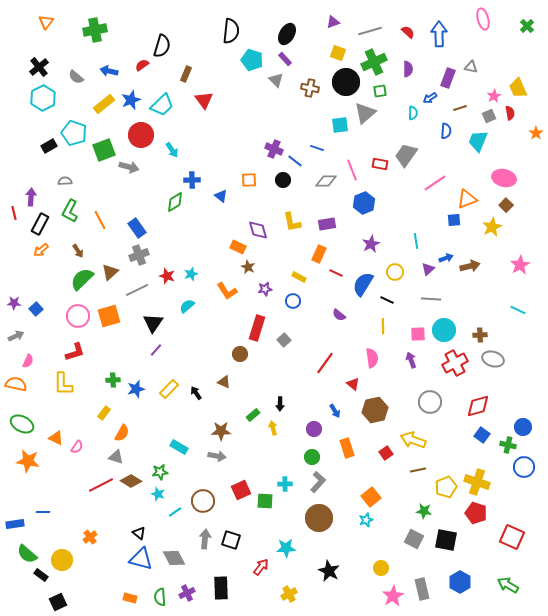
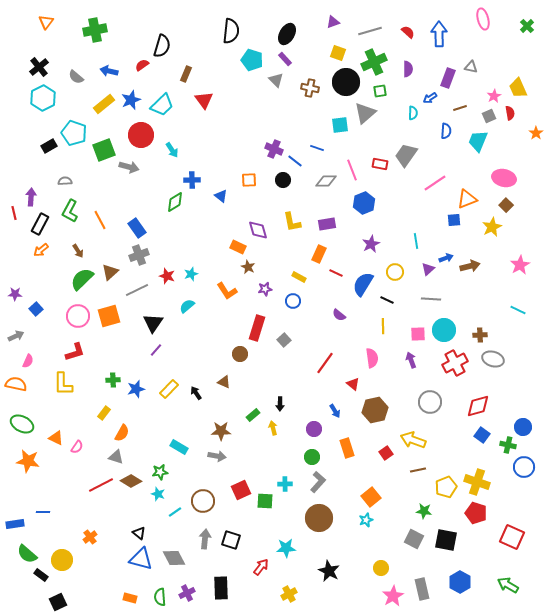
purple star at (14, 303): moved 1 px right, 9 px up
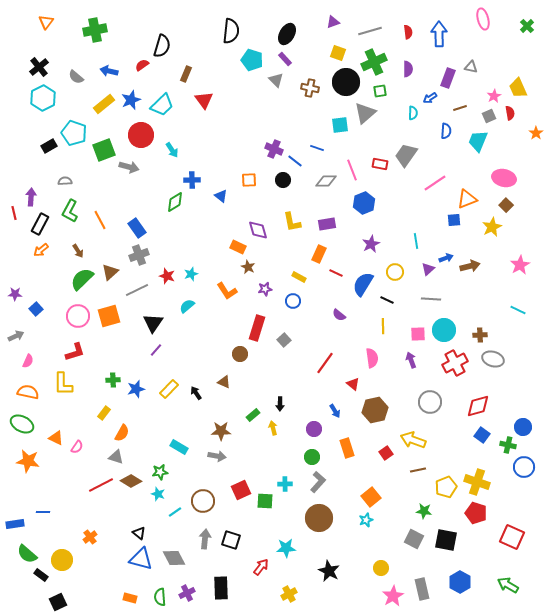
red semicircle at (408, 32): rotated 40 degrees clockwise
orange semicircle at (16, 384): moved 12 px right, 8 px down
